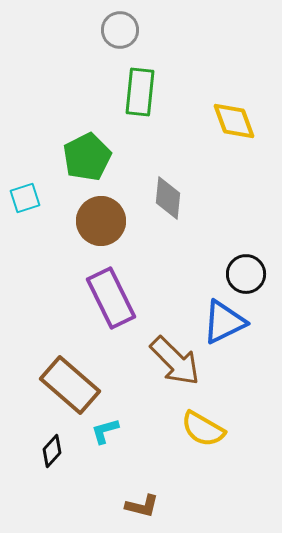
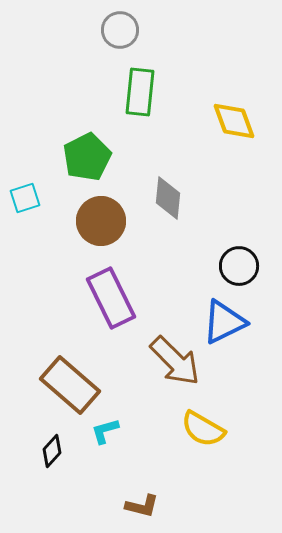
black circle: moved 7 px left, 8 px up
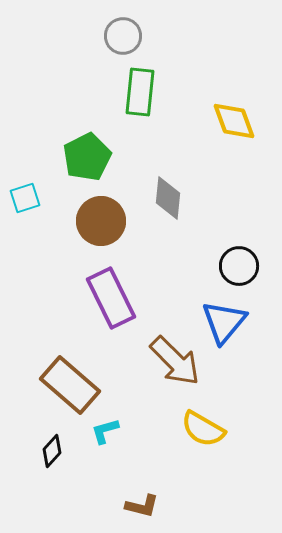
gray circle: moved 3 px right, 6 px down
blue triangle: rotated 24 degrees counterclockwise
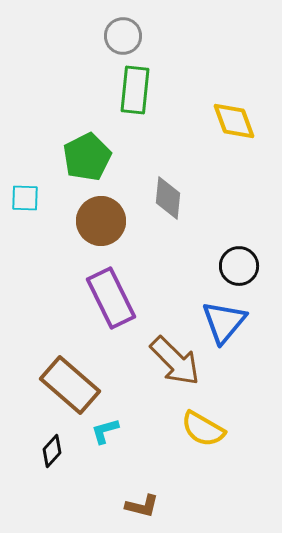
green rectangle: moved 5 px left, 2 px up
cyan square: rotated 20 degrees clockwise
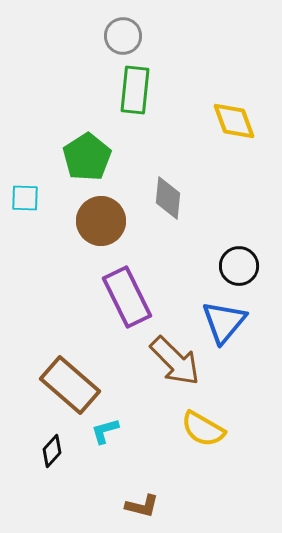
green pentagon: rotated 6 degrees counterclockwise
purple rectangle: moved 16 px right, 1 px up
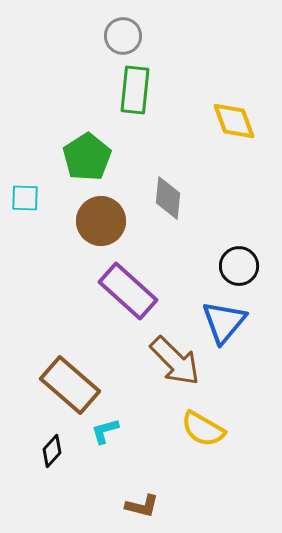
purple rectangle: moved 1 px right, 6 px up; rotated 22 degrees counterclockwise
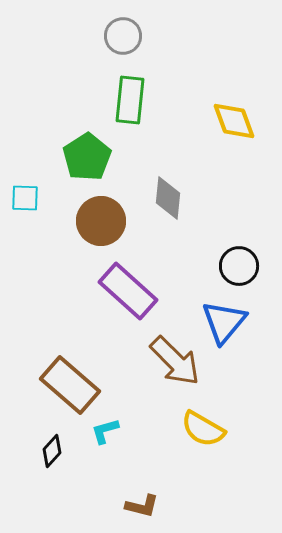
green rectangle: moved 5 px left, 10 px down
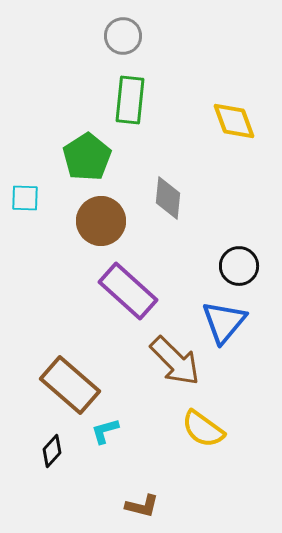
yellow semicircle: rotated 6 degrees clockwise
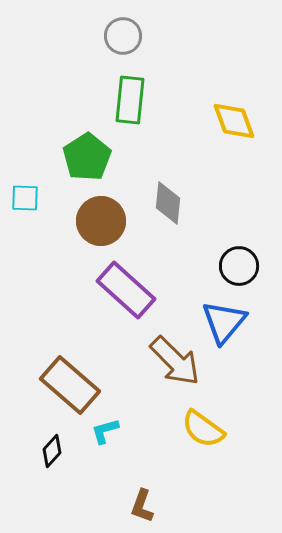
gray diamond: moved 5 px down
purple rectangle: moved 2 px left, 1 px up
brown L-shape: rotated 96 degrees clockwise
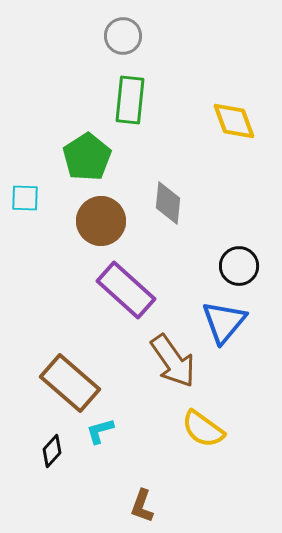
brown arrow: moved 2 px left; rotated 10 degrees clockwise
brown rectangle: moved 2 px up
cyan L-shape: moved 5 px left
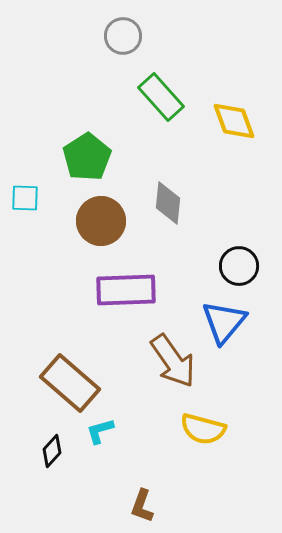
green rectangle: moved 31 px right, 3 px up; rotated 48 degrees counterclockwise
purple rectangle: rotated 44 degrees counterclockwise
yellow semicircle: rotated 21 degrees counterclockwise
